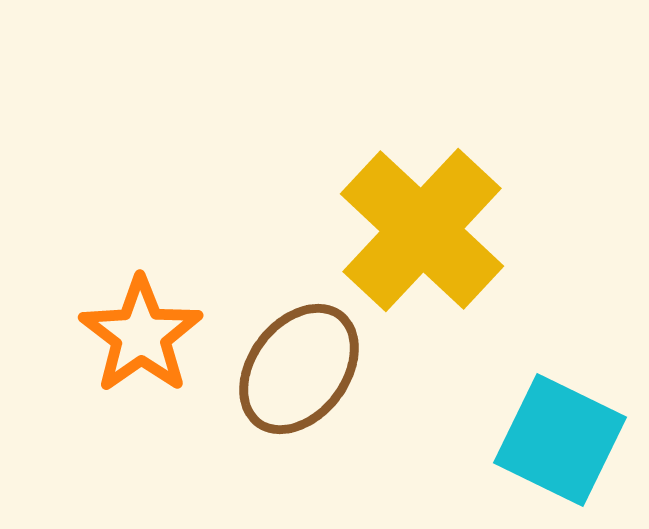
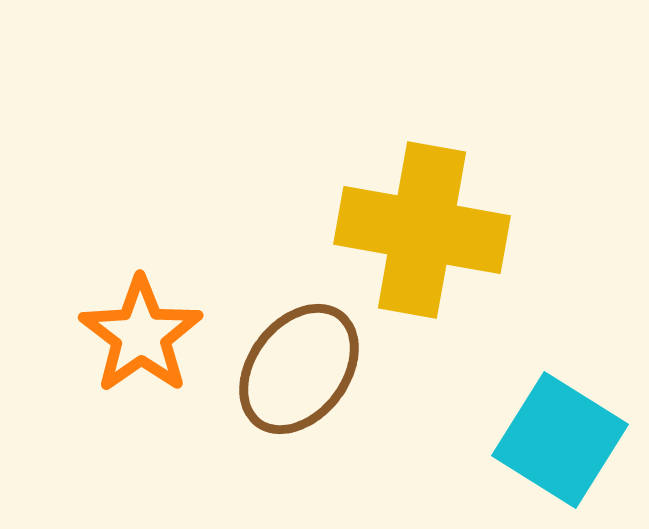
yellow cross: rotated 33 degrees counterclockwise
cyan square: rotated 6 degrees clockwise
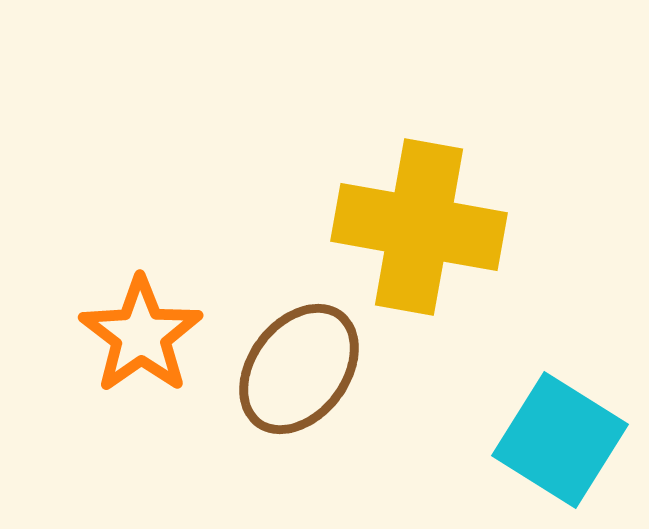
yellow cross: moved 3 px left, 3 px up
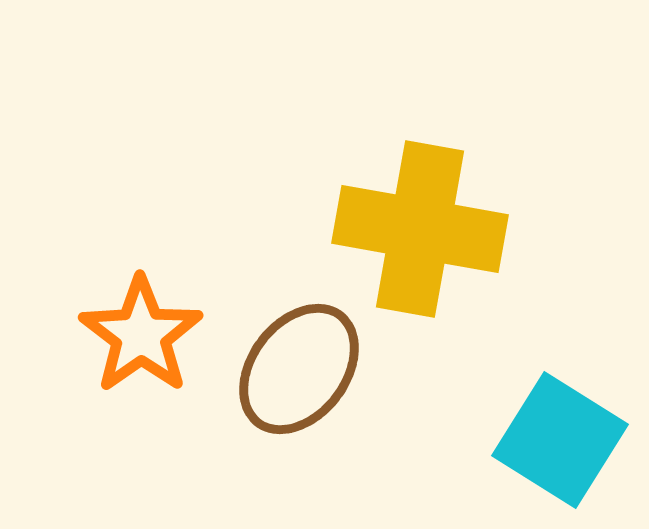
yellow cross: moved 1 px right, 2 px down
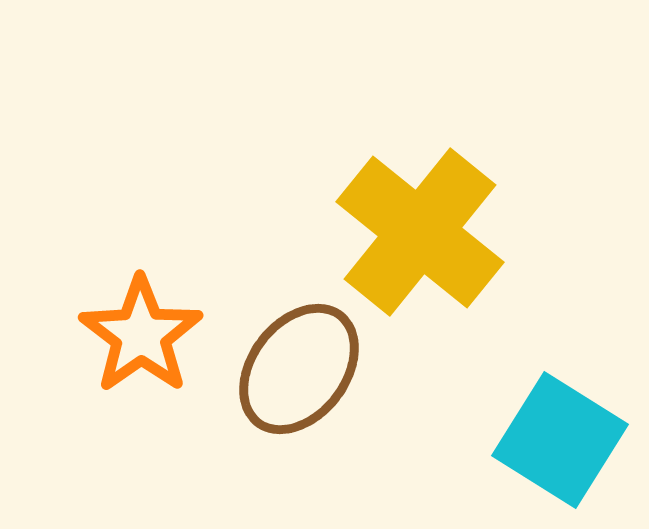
yellow cross: moved 3 px down; rotated 29 degrees clockwise
